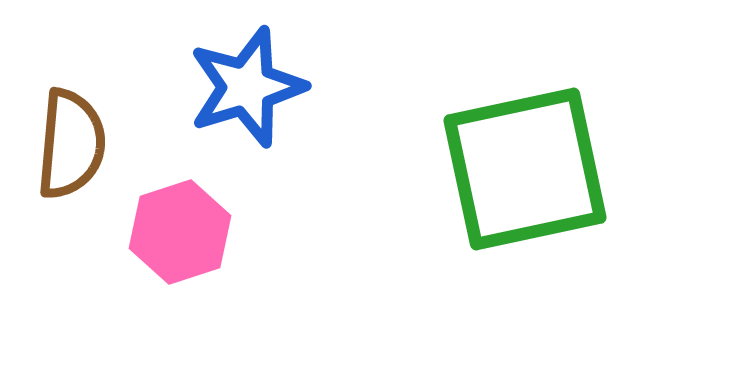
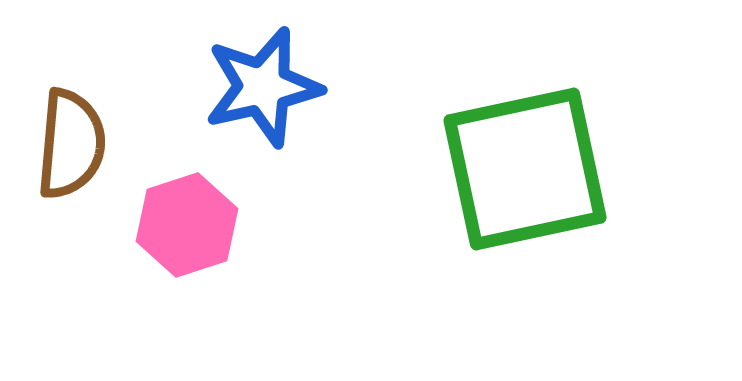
blue star: moved 16 px right; rotated 4 degrees clockwise
pink hexagon: moved 7 px right, 7 px up
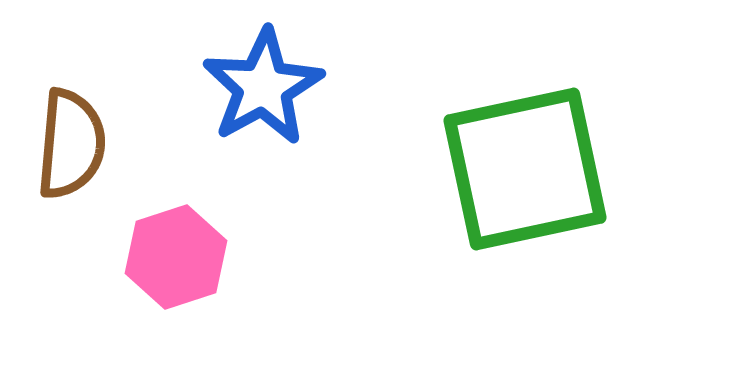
blue star: rotated 16 degrees counterclockwise
pink hexagon: moved 11 px left, 32 px down
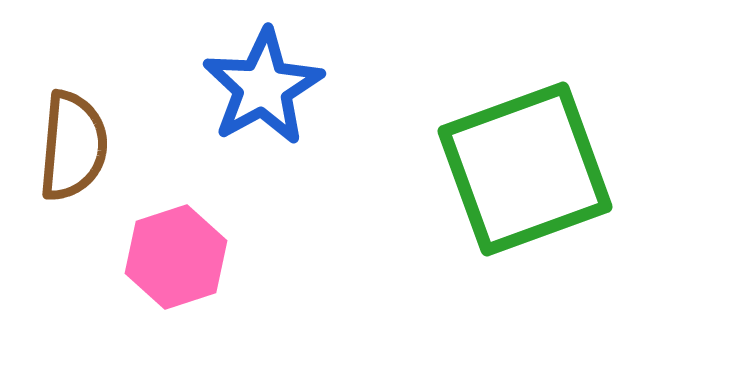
brown semicircle: moved 2 px right, 2 px down
green square: rotated 8 degrees counterclockwise
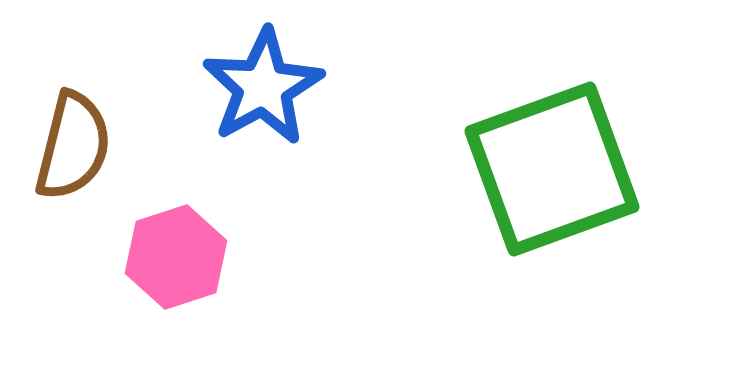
brown semicircle: rotated 9 degrees clockwise
green square: moved 27 px right
